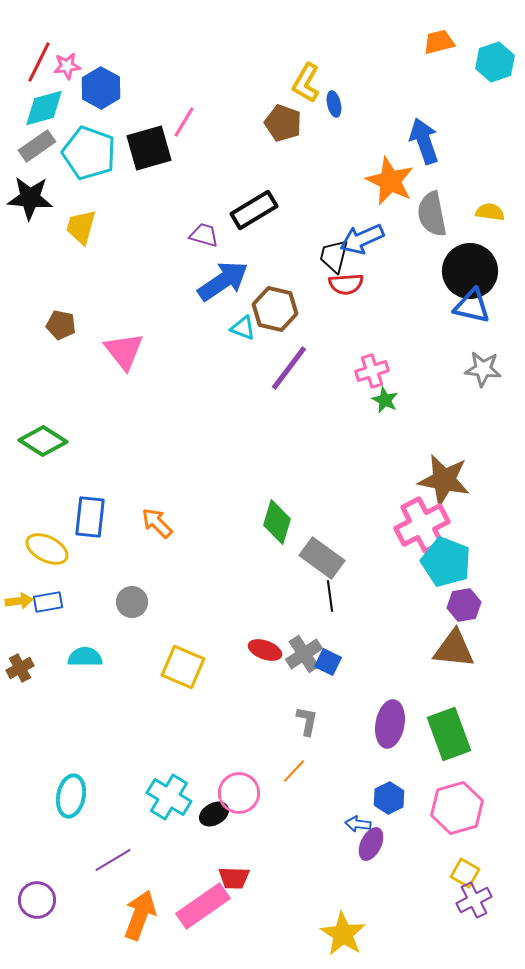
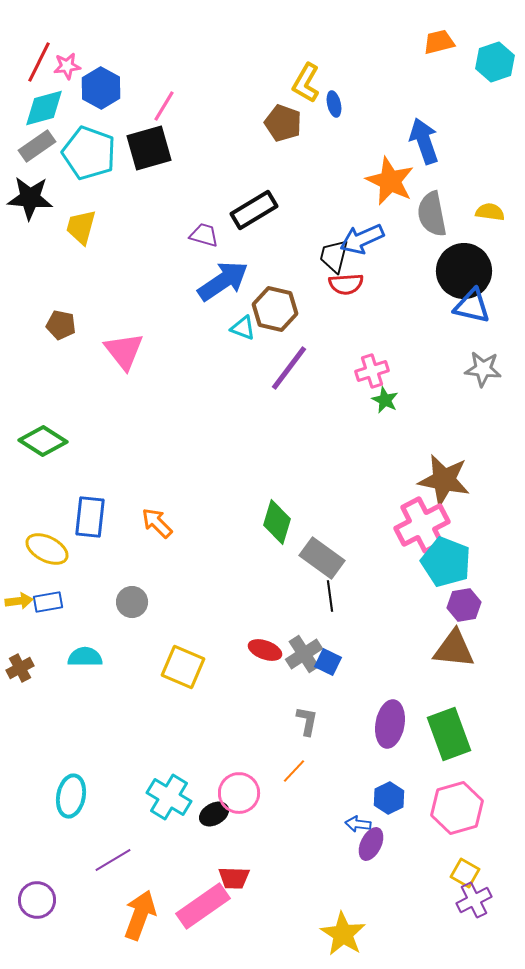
pink line at (184, 122): moved 20 px left, 16 px up
black circle at (470, 271): moved 6 px left
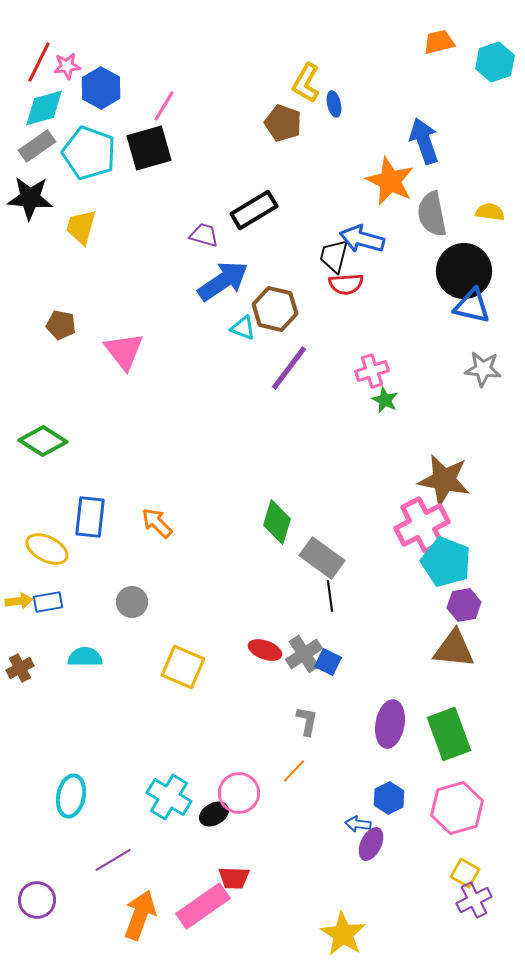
blue arrow at (362, 239): rotated 39 degrees clockwise
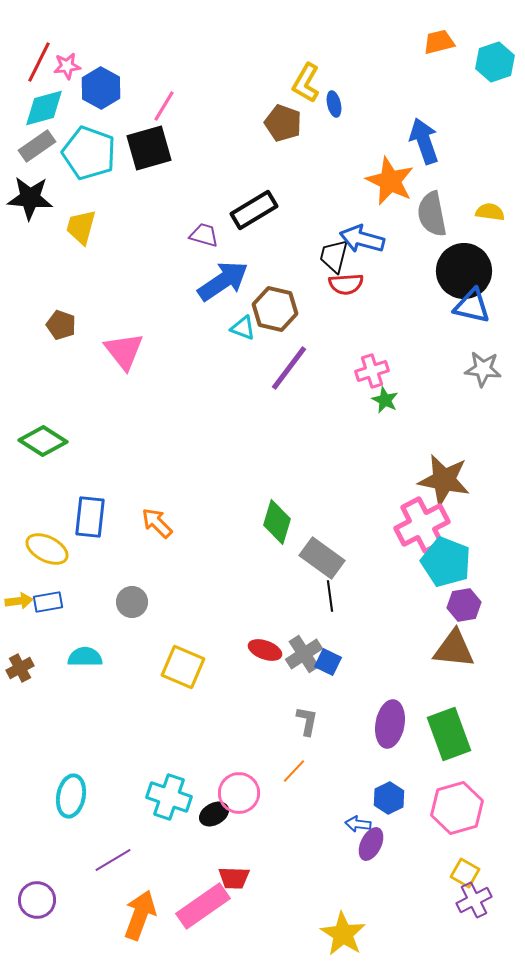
brown pentagon at (61, 325): rotated 8 degrees clockwise
cyan cross at (169, 797): rotated 12 degrees counterclockwise
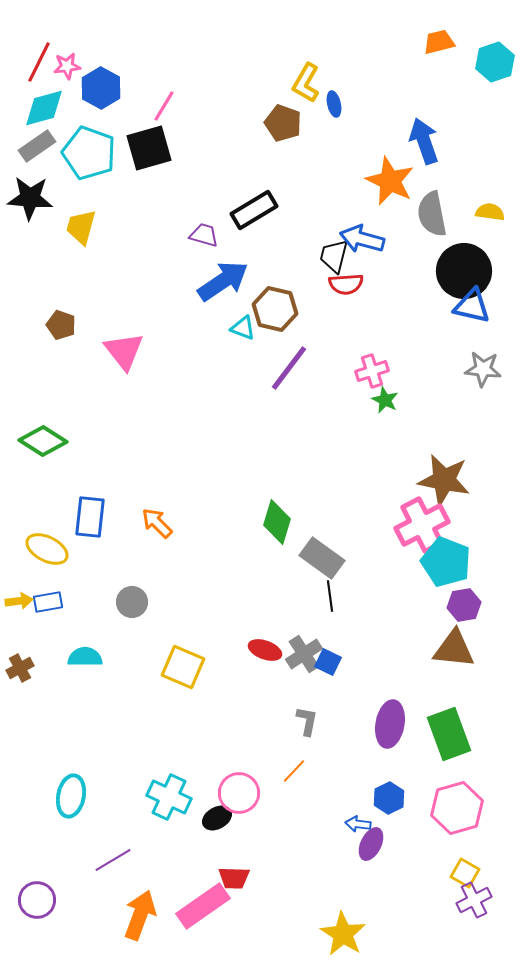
cyan cross at (169, 797): rotated 6 degrees clockwise
black ellipse at (214, 814): moved 3 px right, 4 px down
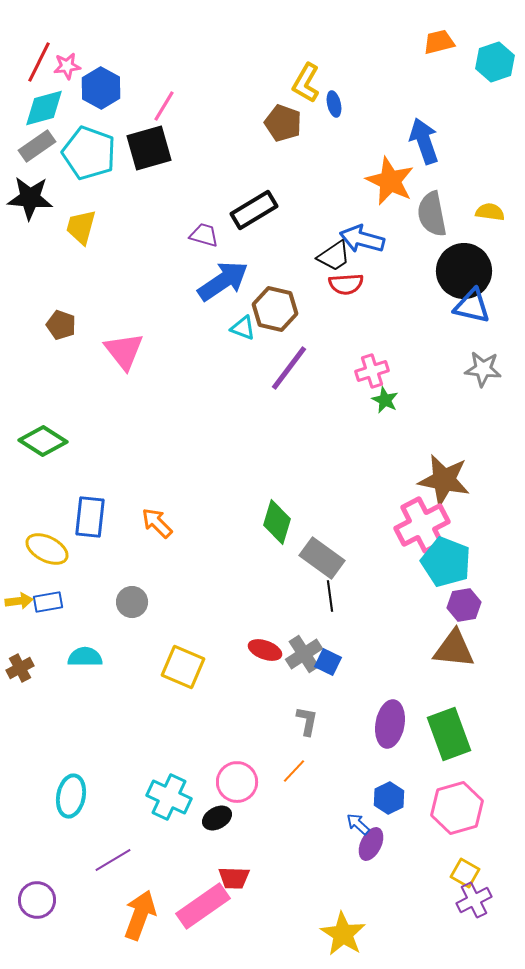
black trapezoid at (334, 256): rotated 138 degrees counterclockwise
pink circle at (239, 793): moved 2 px left, 11 px up
blue arrow at (358, 824): rotated 35 degrees clockwise
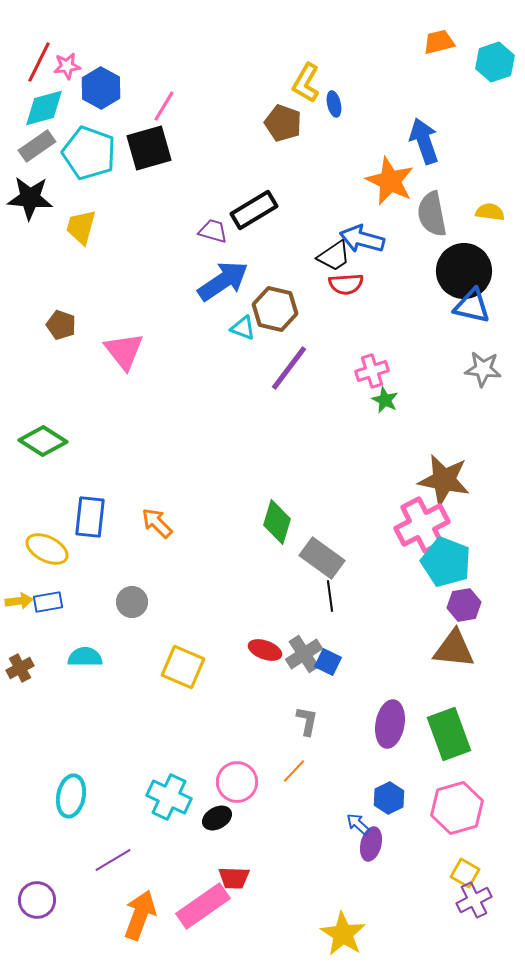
purple trapezoid at (204, 235): moved 9 px right, 4 px up
purple ellipse at (371, 844): rotated 12 degrees counterclockwise
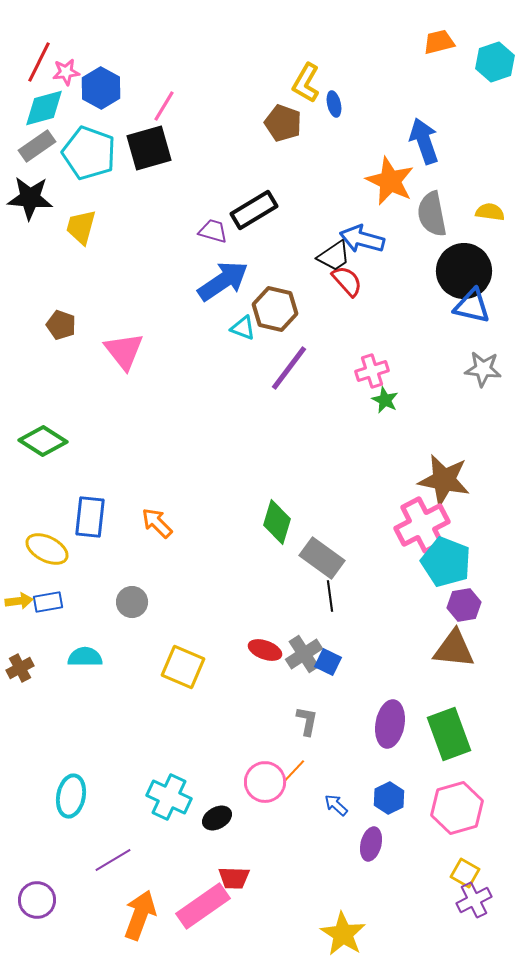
pink star at (67, 66): moved 1 px left, 6 px down
red semicircle at (346, 284): moved 1 px right, 3 px up; rotated 128 degrees counterclockwise
pink circle at (237, 782): moved 28 px right
blue arrow at (358, 824): moved 22 px left, 19 px up
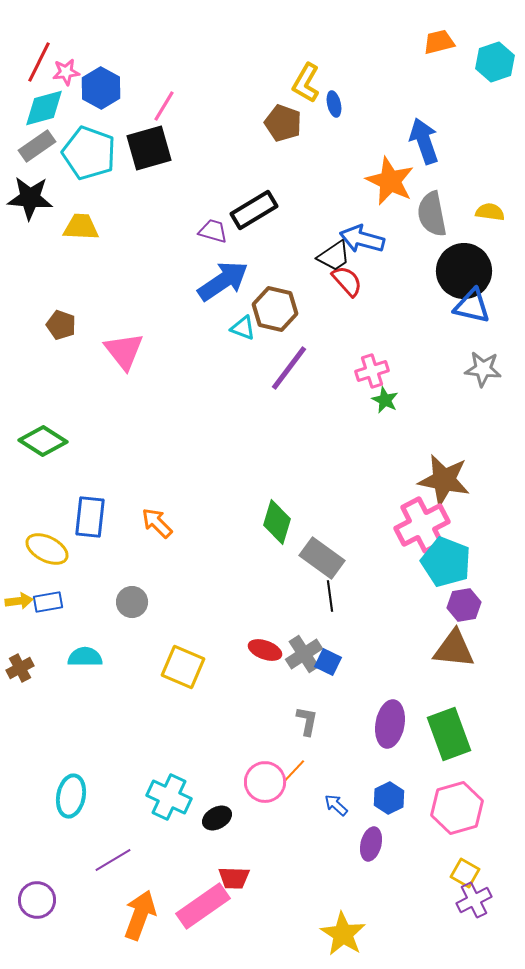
yellow trapezoid at (81, 227): rotated 78 degrees clockwise
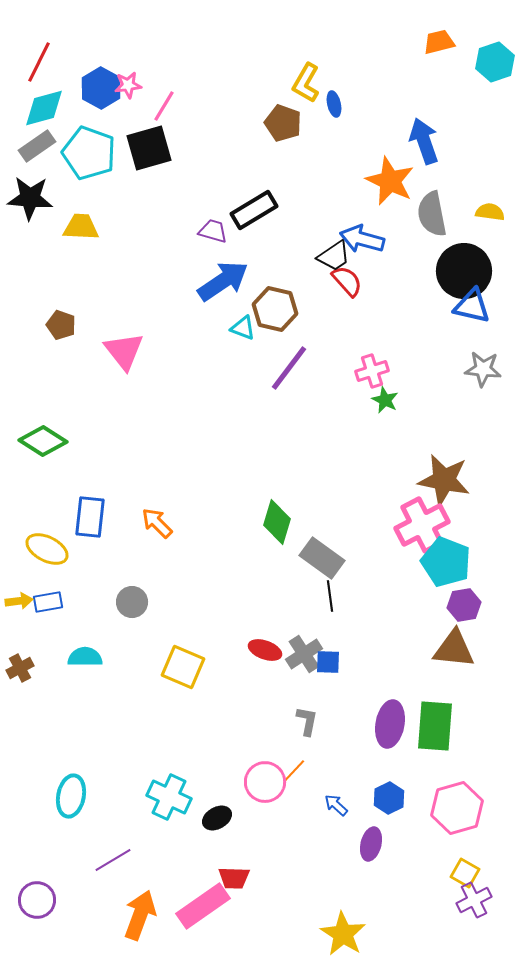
pink star at (66, 72): moved 62 px right, 13 px down
blue square at (328, 662): rotated 24 degrees counterclockwise
green rectangle at (449, 734): moved 14 px left, 8 px up; rotated 24 degrees clockwise
